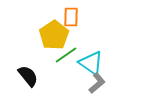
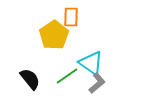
green line: moved 1 px right, 21 px down
black semicircle: moved 2 px right, 3 px down
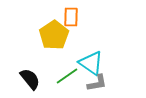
gray L-shape: rotated 30 degrees clockwise
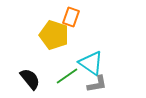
orange rectangle: rotated 18 degrees clockwise
yellow pentagon: rotated 20 degrees counterclockwise
gray L-shape: moved 1 px down
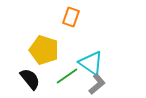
yellow pentagon: moved 10 px left, 15 px down
gray L-shape: rotated 30 degrees counterclockwise
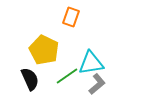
yellow pentagon: rotated 8 degrees clockwise
cyan triangle: rotated 44 degrees counterclockwise
black semicircle: rotated 15 degrees clockwise
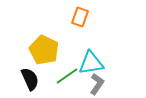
orange rectangle: moved 9 px right
gray L-shape: rotated 15 degrees counterclockwise
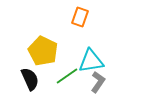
yellow pentagon: moved 1 px left, 1 px down
cyan triangle: moved 2 px up
gray L-shape: moved 1 px right, 2 px up
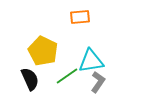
orange rectangle: rotated 66 degrees clockwise
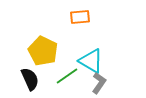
cyan triangle: rotated 40 degrees clockwise
gray L-shape: moved 1 px right, 1 px down
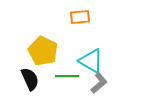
green line: rotated 35 degrees clockwise
gray L-shape: rotated 15 degrees clockwise
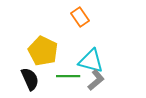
orange rectangle: rotated 60 degrees clockwise
cyan triangle: rotated 16 degrees counterclockwise
green line: moved 1 px right
gray L-shape: moved 3 px left, 3 px up
